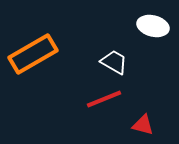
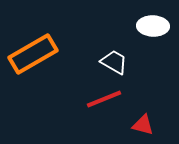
white ellipse: rotated 12 degrees counterclockwise
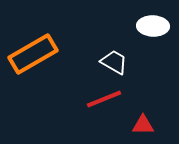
red triangle: rotated 15 degrees counterclockwise
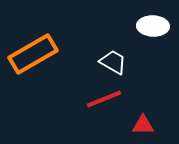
white trapezoid: moved 1 px left
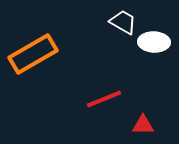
white ellipse: moved 1 px right, 16 px down
white trapezoid: moved 10 px right, 40 px up
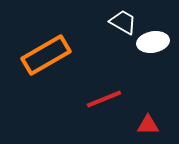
white ellipse: moved 1 px left; rotated 12 degrees counterclockwise
orange rectangle: moved 13 px right, 1 px down
red triangle: moved 5 px right
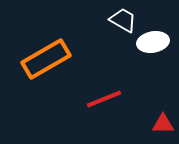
white trapezoid: moved 2 px up
orange rectangle: moved 4 px down
red triangle: moved 15 px right, 1 px up
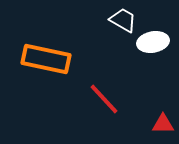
orange rectangle: rotated 42 degrees clockwise
red line: rotated 69 degrees clockwise
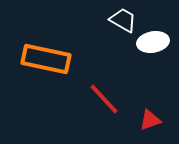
red triangle: moved 13 px left, 4 px up; rotated 20 degrees counterclockwise
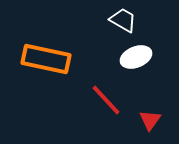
white ellipse: moved 17 px left, 15 px down; rotated 12 degrees counterclockwise
red line: moved 2 px right, 1 px down
red triangle: rotated 35 degrees counterclockwise
